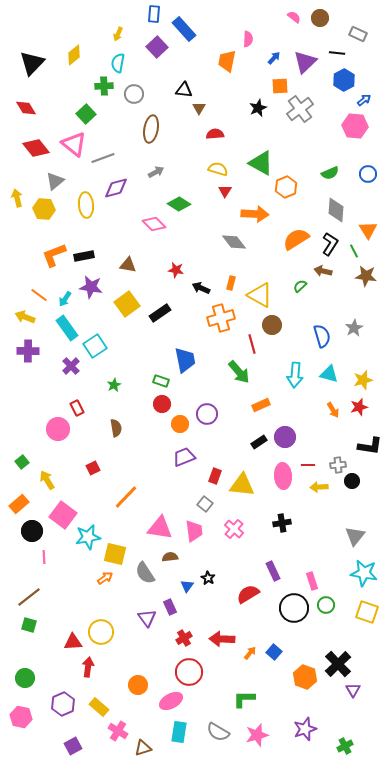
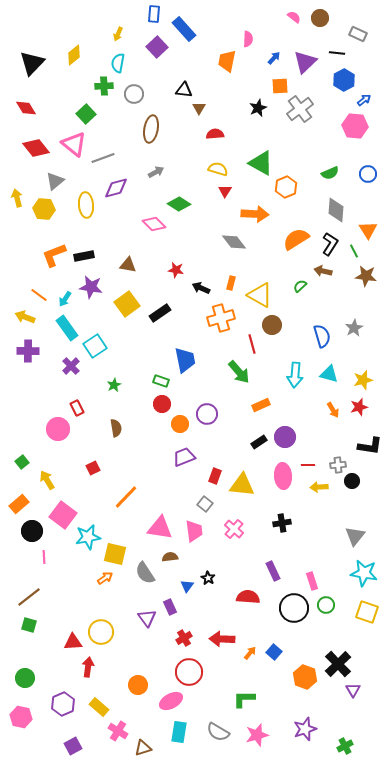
red semicircle at (248, 594): moved 3 px down; rotated 35 degrees clockwise
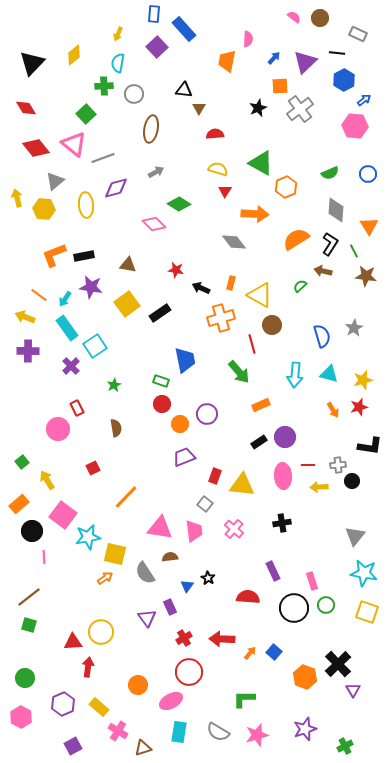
orange triangle at (368, 230): moved 1 px right, 4 px up
pink hexagon at (21, 717): rotated 15 degrees clockwise
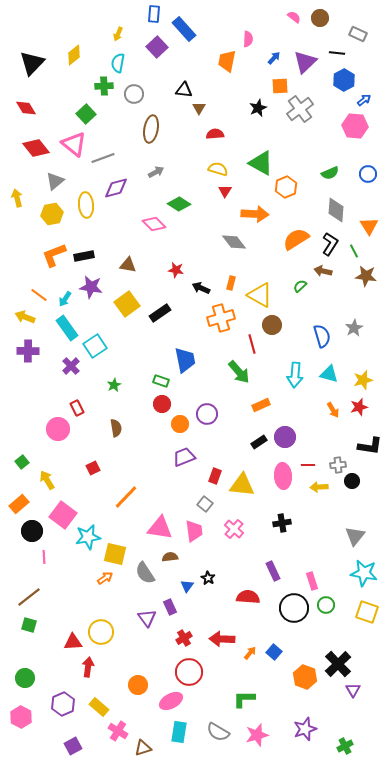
yellow hexagon at (44, 209): moved 8 px right, 5 px down; rotated 15 degrees counterclockwise
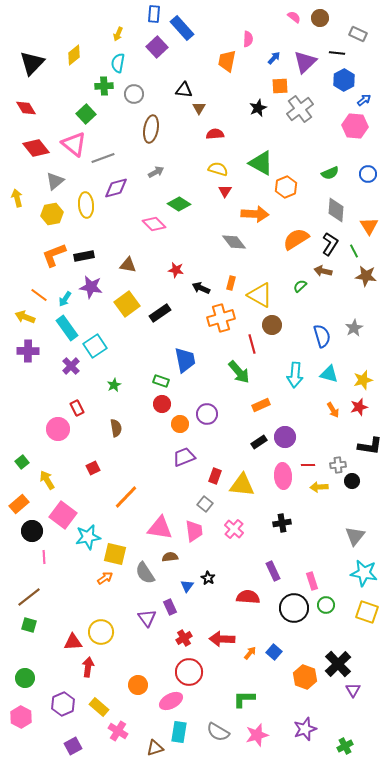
blue rectangle at (184, 29): moved 2 px left, 1 px up
brown triangle at (143, 748): moved 12 px right
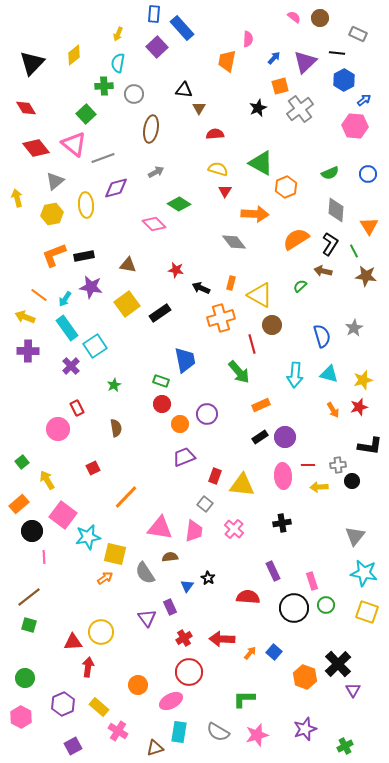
orange square at (280, 86): rotated 12 degrees counterclockwise
black rectangle at (259, 442): moved 1 px right, 5 px up
pink trapezoid at (194, 531): rotated 15 degrees clockwise
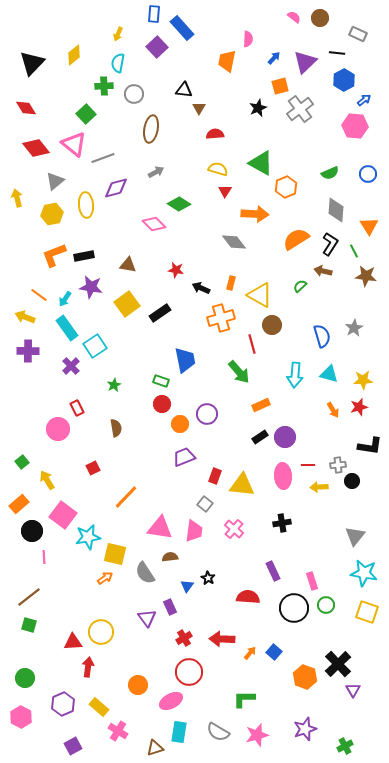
yellow star at (363, 380): rotated 12 degrees clockwise
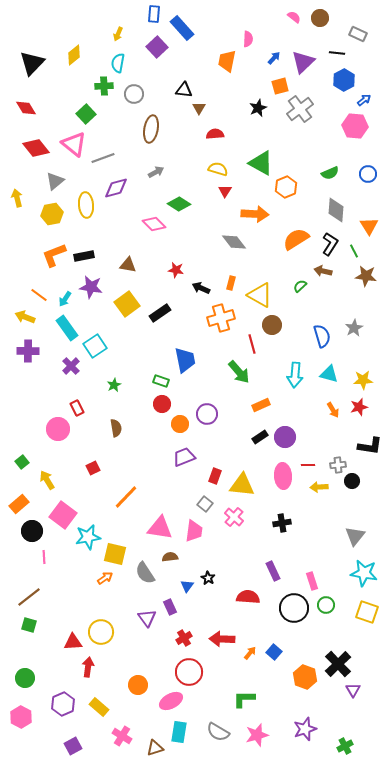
purple triangle at (305, 62): moved 2 px left
pink cross at (234, 529): moved 12 px up
pink cross at (118, 731): moved 4 px right, 5 px down
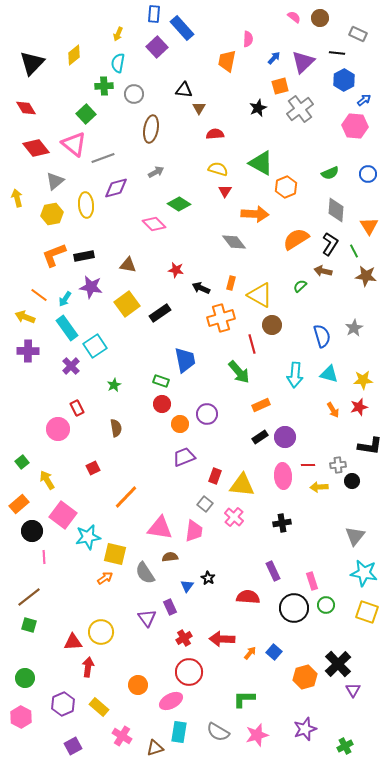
orange hexagon at (305, 677): rotated 25 degrees clockwise
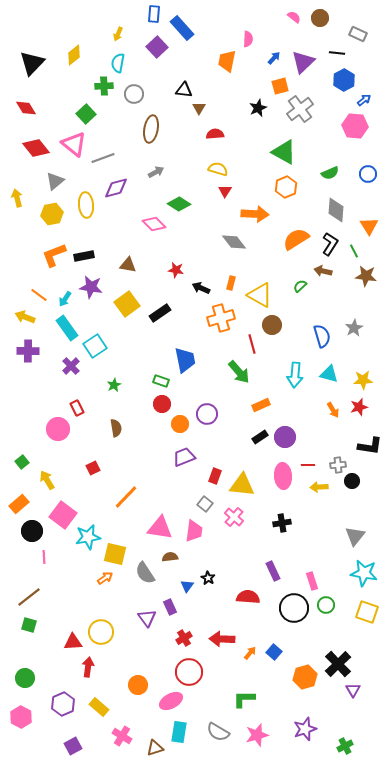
green triangle at (261, 163): moved 23 px right, 11 px up
